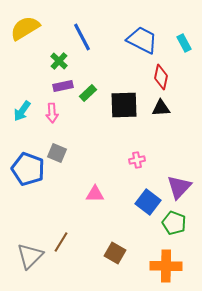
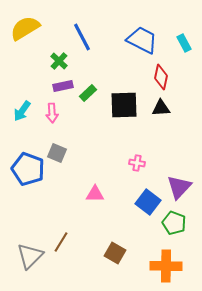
pink cross: moved 3 px down; rotated 21 degrees clockwise
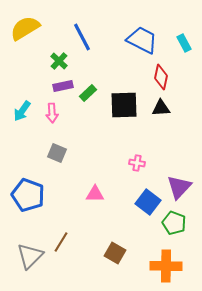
blue pentagon: moved 26 px down
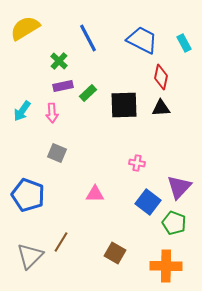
blue line: moved 6 px right, 1 px down
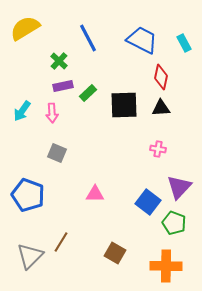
pink cross: moved 21 px right, 14 px up
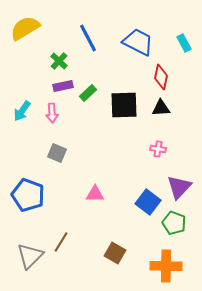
blue trapezoid: moved 4 px left, 2 px down
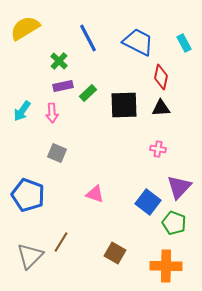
pink triangle: rotated 18 degrees clockwise
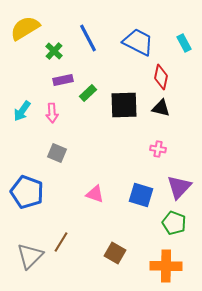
green cross: moved 5 px left, 10 px up
purple rectangle: moved 6 px up
black triangle: rotated 18 degrees clockwise
blue pentagon: moved 1 px left, 3 px up
blue square: moved 7 px left, 7 px up; rotated 20 degrees counterclockwise
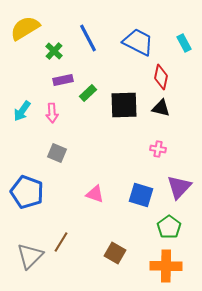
green pentagon: moved 5 px left, 4 px down; rotated 15 degrees clockwise
